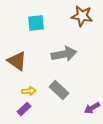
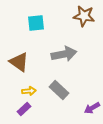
brown star: moved 2 px right
brown triangle: moved 2 px right, 1 px down
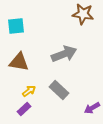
brown star: moved 1 px left, 2 px up
cyan square: moved 20 px left, 3 px down
gray arrow: rotated 10 degrees counterclockwise
brown triangle: rotated 25 degrees counterclockwise
yellow arrow: rotated 32 degrees counterclockwise
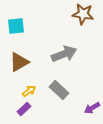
brown triangle: rotated 40 degrees counterclockwise
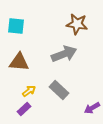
brown star: moved 6 px left, 10 px down
cyan square: rotated 12 degrees clockwise
brown triangle: rotated 35 degrees clockwise
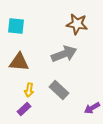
yellow arrow: moved 1 px up; rotated 136 degrees clockwise
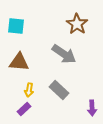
brown star: rotated 25 degrees clockwise
gray arrow: rotated 55 degrees clockwise
purple arrow: rotated 63 degrees counterclockwise
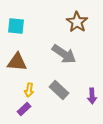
brown star: moved 2 px up
brown triangle: moved 2 px left
purple arrow: moved 12 px up
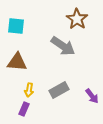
brown star: moved 3 px up
gray arrow: moved 1 px left, 8 px up
gray rectangle: rotated 72 degrees counterclockwise
purple arrow: rotated 35 degrees counterclockwise
purple rectangle: rotated 24 degrees counterclockwise
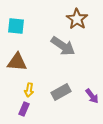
gray rectangle: moved 2 px right, 2 px down
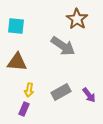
purple arrow: moved 3 px left, 1 px up
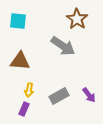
cyan square: moved 2 px right, 5 px up
brown triangle: moved 3 px right, 1 px up
gray rectangle: moved 2 px left, 4 px down
